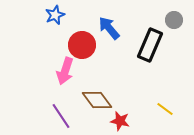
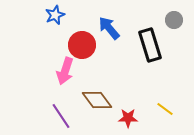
black rectangle: rotated 40 degrees counterclockwise
red star: moved 8 px right, 3 px up; rotated 12 degrees counterclockwise
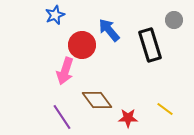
blue arrow: moved 2 px down
purple line: moved 1 px right, 1 px down
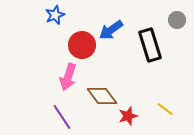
gray circle: moved 3 px right
blue arrow: moved 2 px right; rotated 85 degrees counterclockwise
pink arrow: moved 3 px right, 6 px down
brown diamond: moved 5 px right, 4 px up
red star: moved 2 px up; rotated 18 degrees counterclockwise
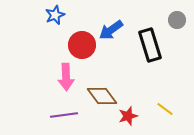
pink arrow: moved 2 px left; rotated 20 degrees counterclockwise
purple line: moved 2 px right, 2 px up; rotated 64 degrees counterclockwise
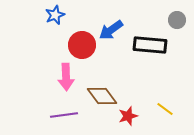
black rectangle: rotated 68 degrees counterclockwise
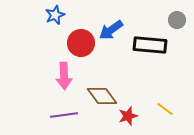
red circle: moved 1 px left, 2 px up
pink arrow: moved 2 px left, 1 px up
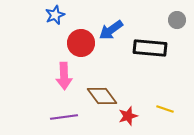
black rectangle: moved 3 px down
yellow line: rotated 18 degrees counterclockwise
purple line: moved 2 px down
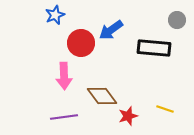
black rectangle: moved 4 px right
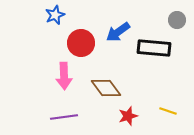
blue arrow: moved 7 px right, 2 px down
brown diamond: moved 4 px right, 8 px up
yellow line: moved 3 px right, 2 px down
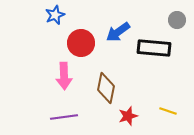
brown diamond: rotated 48 degrees clockwise
